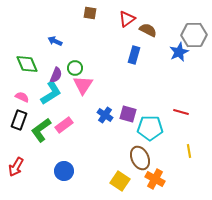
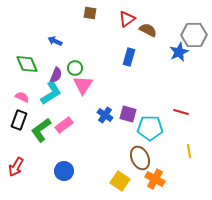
blue rectangle: moved 5 px left, 2 px down
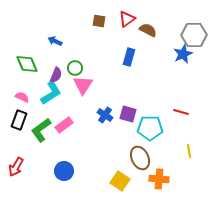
brown square: moved 9 px right, 8 px down
blue star: moved 4 px right, 2 px down
orange cross: moved 4 px right; rotated 24 degrees counterclockwise
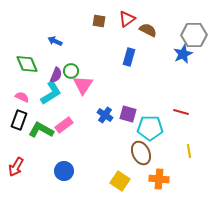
green circle: moved 4 px left, 3 px down
green L-shape: rotated 65 degrees clockwise
brown ellipse: moved 1 px right, 5 px up
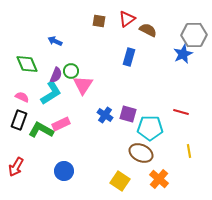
pink rectangle: moved 3 px left, 1 px up; rotated 12 degrees clockwise
brown ellipse: rotated 40 degrees counterclockwise
orange cross: rotated 36 degrees clockwise
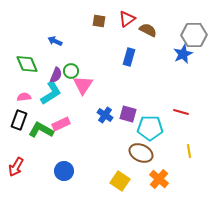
pink semicircle: moved 2 px right; rotated 32 degrees counterclockwise
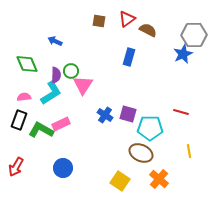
purple semicircle: rotated 21 degrees counterclockwise
blue circle: moved 1 px left, 3 px up
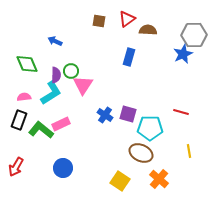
brown semicircle: rotated 24 degrees counterclockwise
green L-shape: rotated 10 degrees clockwise
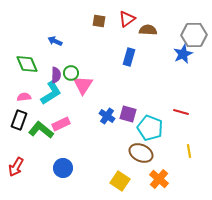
green circle: moved 2 px down
blue cross: moved 2 px right, 1 px down
cyan pentagon: rotated 20 degrees clockwise
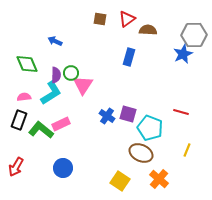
brown square: moved 1 px right, 2 px up
yellow line: moved 2 px left, 1 px up; rotated 32 degrees clockwise
